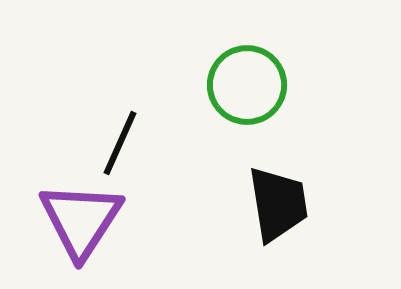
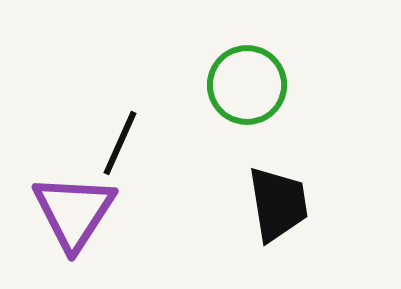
purple triangle: moved 7 px left, 8 px up
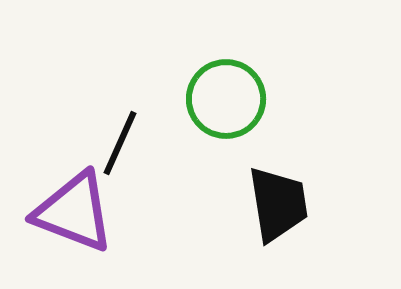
green circle: moved 21 px left, 14 px down
purple triangle: rotated 42 degrees counterclockwise
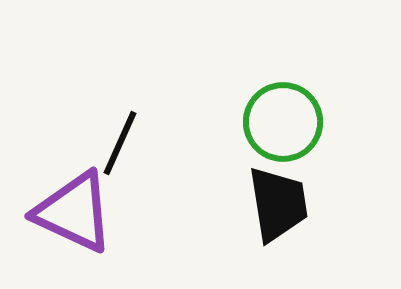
green circle: moved 57 px right, 23 px down
purple triangle: rotated 4 degrees clockwise
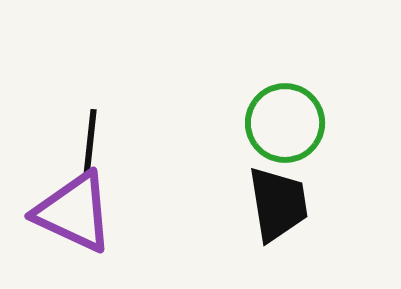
green circle: moved 2 px right, 1 px down
black line: moved 30 px left; rotated 18 degrees counterclockwise
